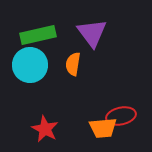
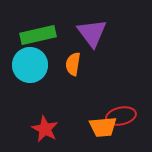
orange trapezoid: moved 1 px up
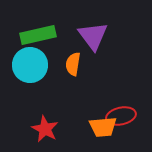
purple triangle: moved 1 px right, 3 px down
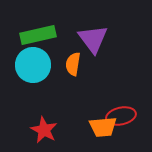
purple triangle: moved 3 px down
cyan circle: moved 3 px right
red star: moved 1 px left, 1 px down
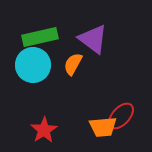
green rectangle: moved 2 px right, 2 px down
purple triangle: rotated 16 degrees counterclockwise
orange semicircle: rotated 20 degrees clockwise
red ellipse: rotated 36 degrees counterclockwise
red star: rotated 12 degrees clockwise
